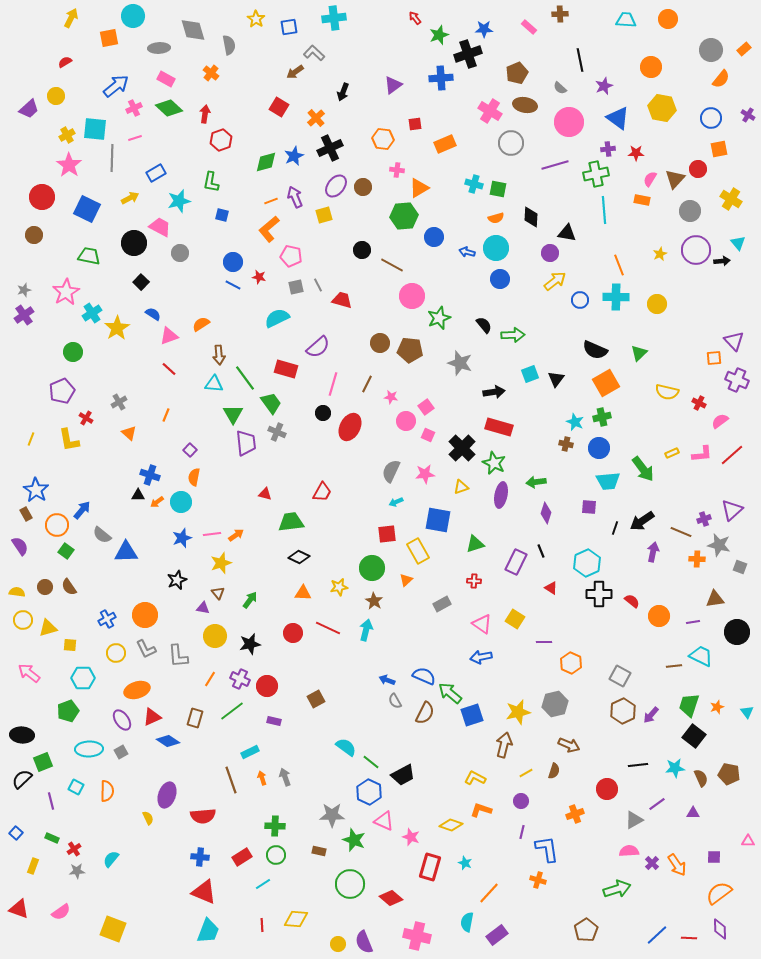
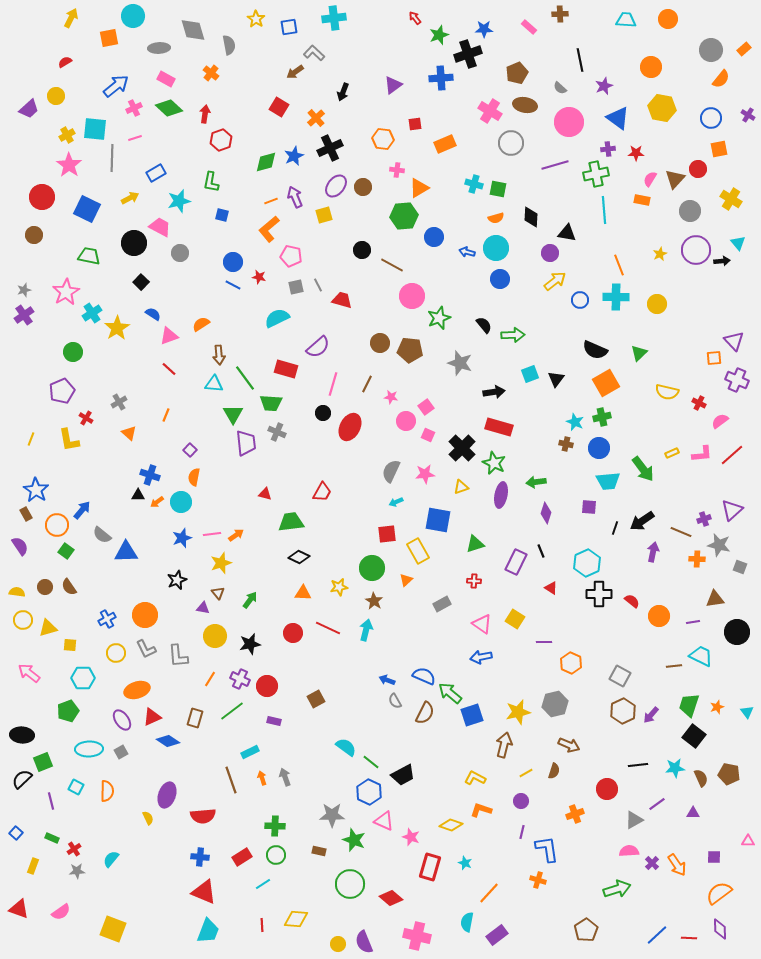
green trapezoid at (271, 403): rotated 130 degrees clockwise
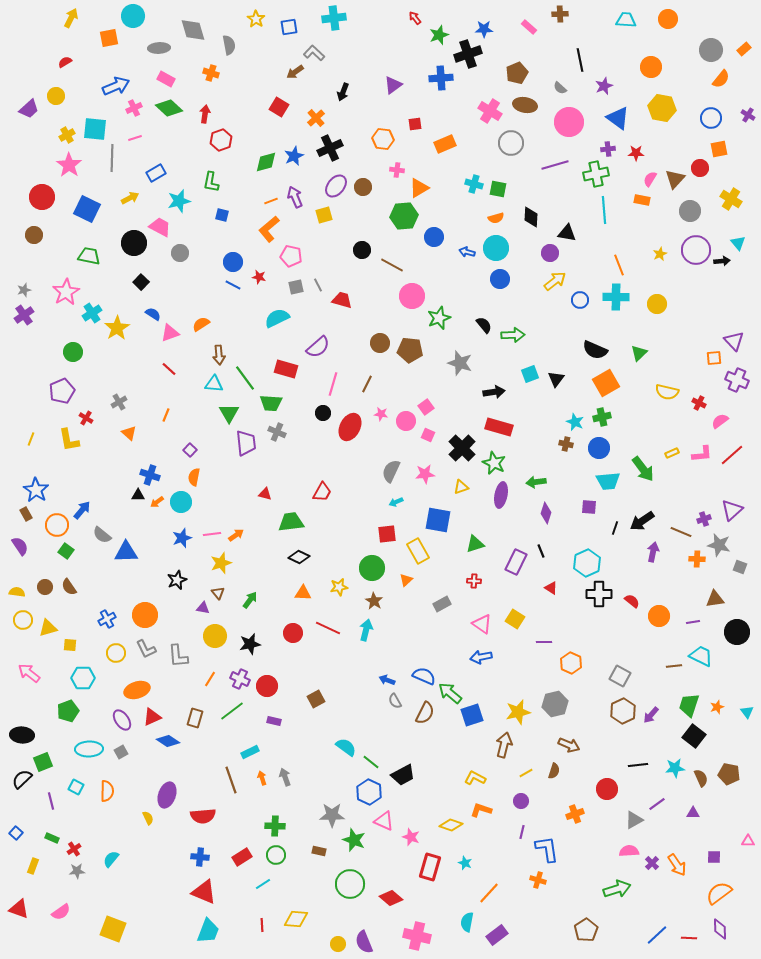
orange cross at (211, 73): rotated 21 degrees counterclockwise
blue arrow at (116, 86): rotated 16 degrees clockwise
red circle at (698, 169): moved 2 px right, 1 px up
pink triangle at (169, 336): moved 1 px right, 3 px up
pink star at (391, 397): moved 10 px left, 17 px down
green triangle at (233, 414): moved 4 px left, 1 px up
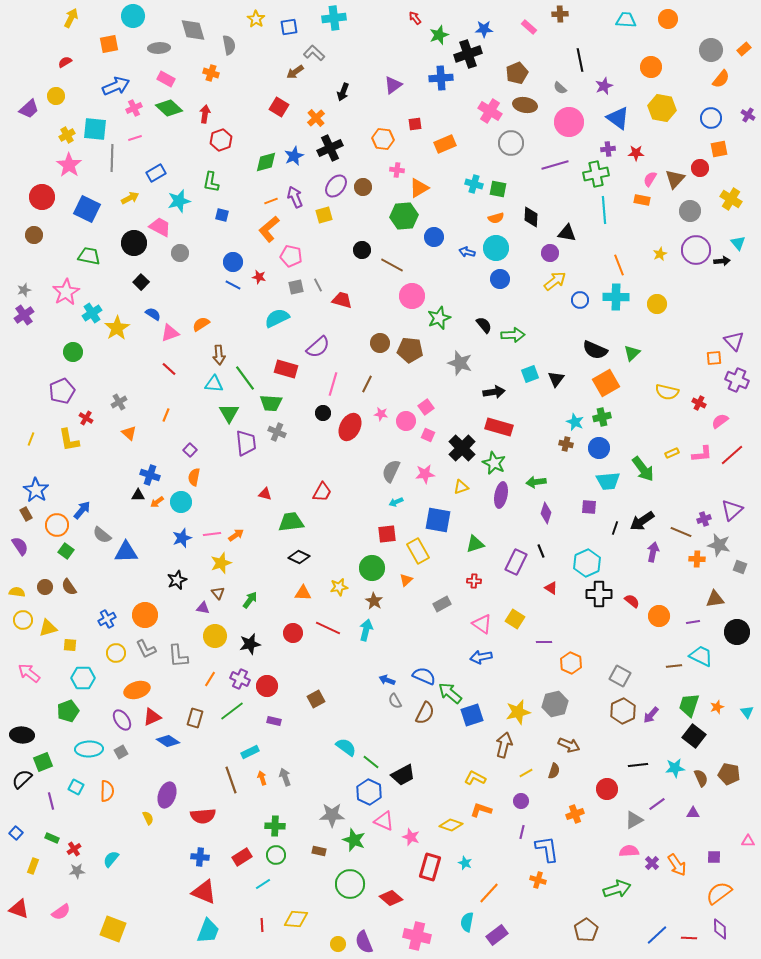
orange square at (109, 38): moved 6 px down
green triangle at (639, 353): moved 7 px left
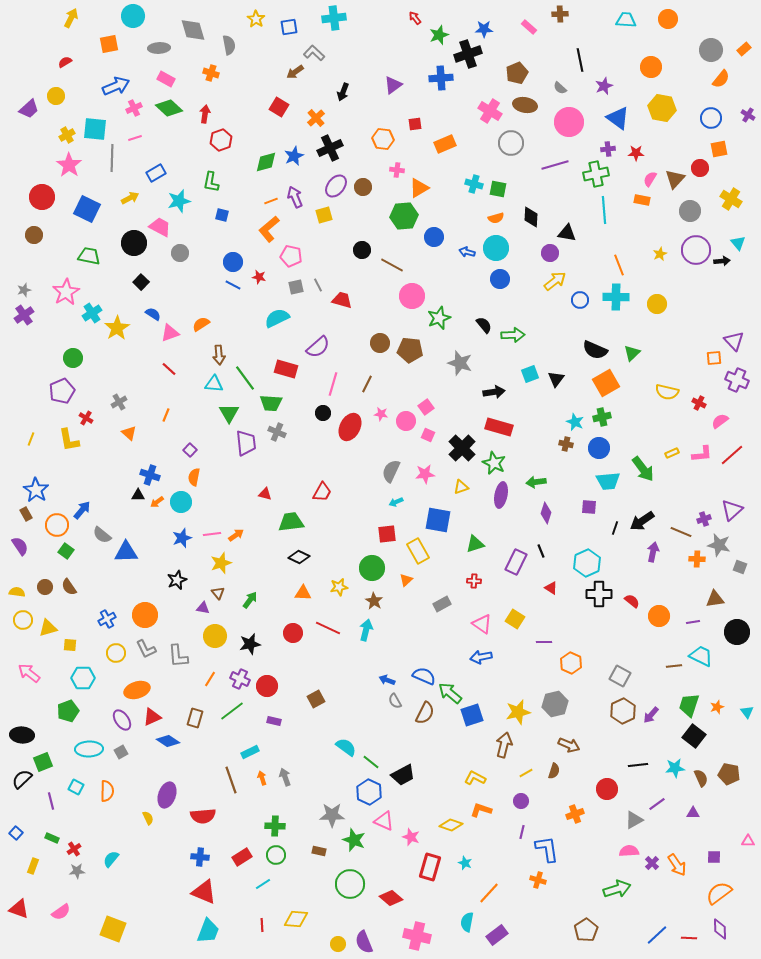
green circle at (73, 352): moved 6 px down
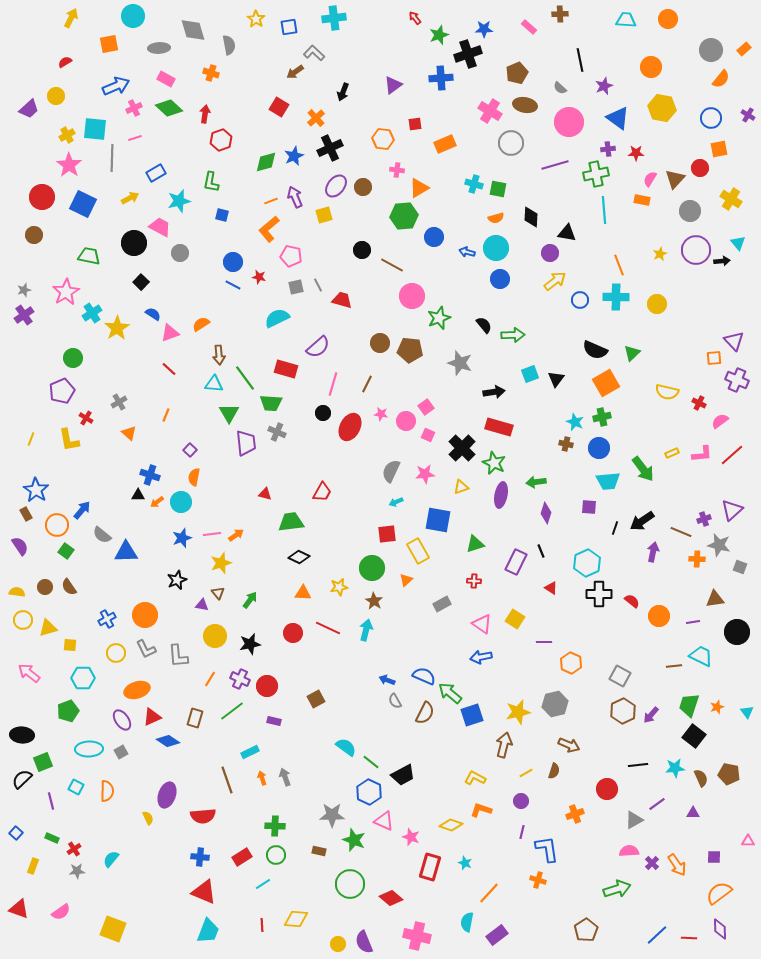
blue square at (87, 209): moved 4 px left, 5 px up
purple triangle at (203, 608): moved 1 px left, 3 px up
brown line at (231, 780): moved 4 px left
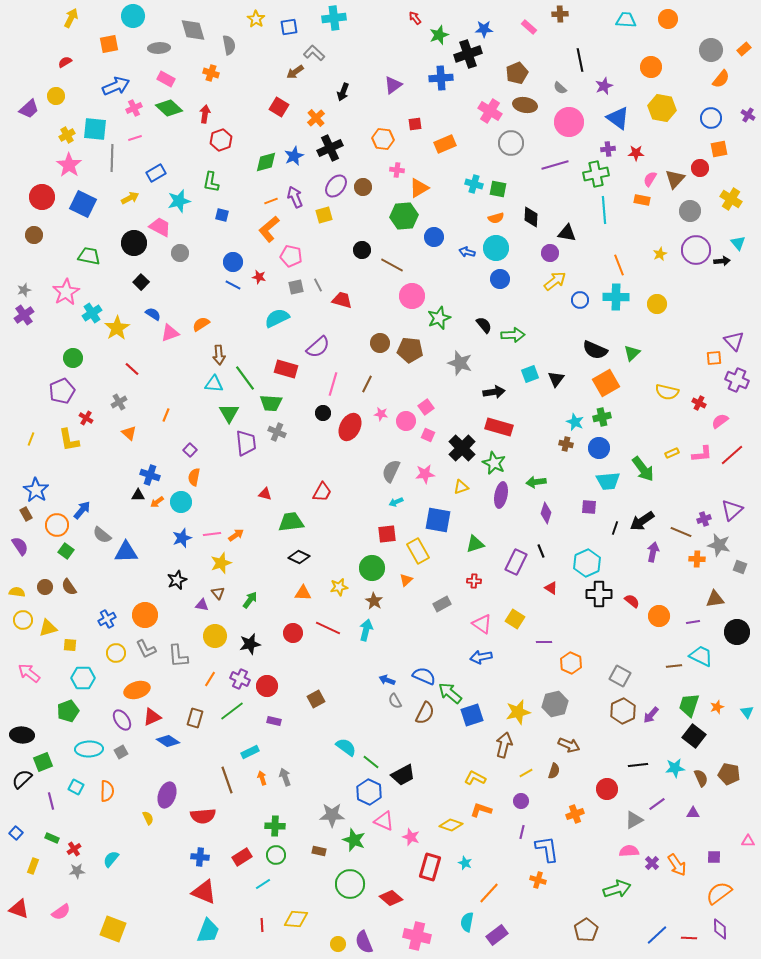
red line at (169, 369): moved 37 px left
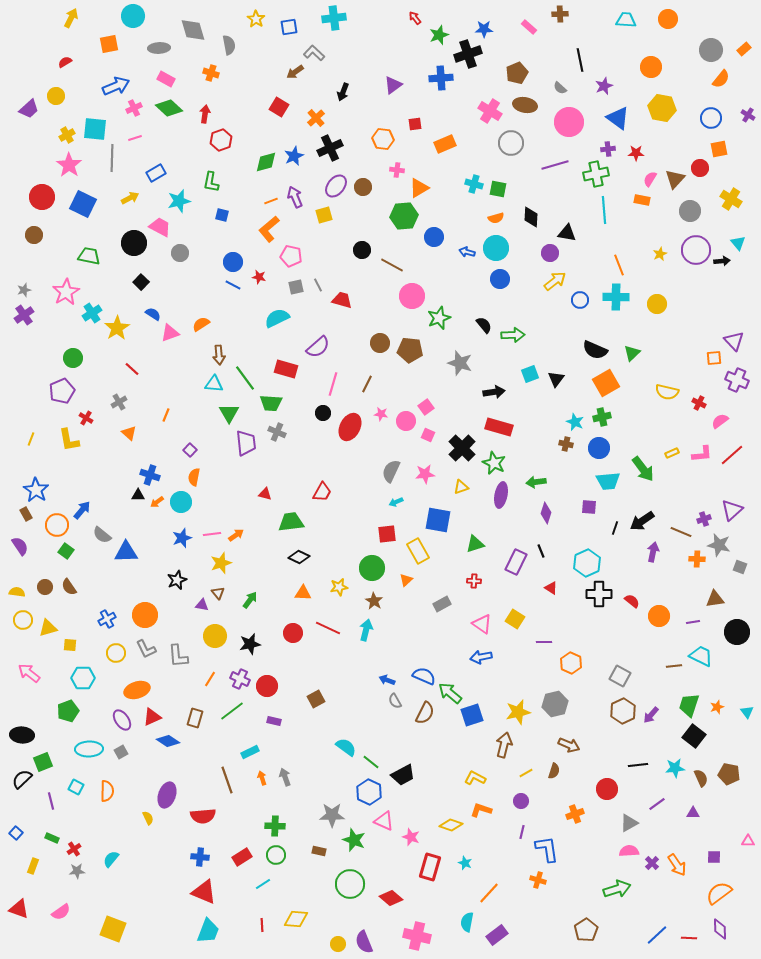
gray triangle at (634, 820): moved 5 px left, 3 px down
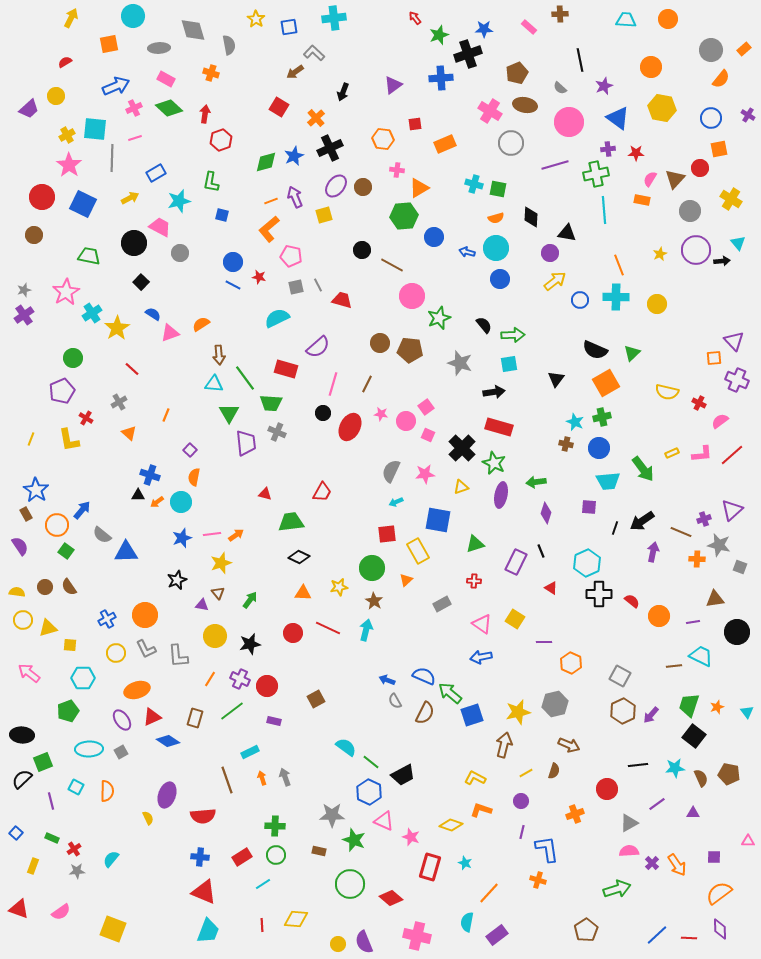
cyan square at (530, 374): moved 21 px left, 10 px up; rotated 12 degrees clockwise
